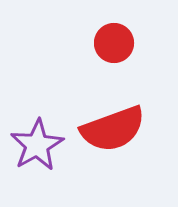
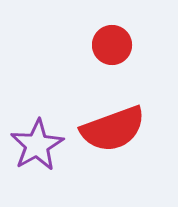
red circle: moved 2 px left, 2 px down
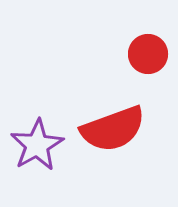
red circle: moved 36 px right, 9 px down
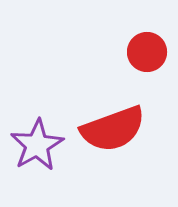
red circle: moved 1 px left, 2 px up
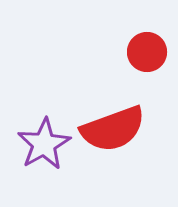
purple star: moved 7 px right, 1 px up
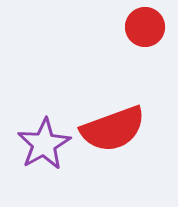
red circle: moved 2 px left, 25 px up
